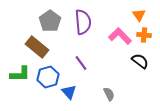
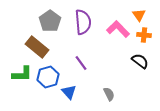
pink L-shape: moved 2 px left, 7 px up
green L-shape: moved 2 px right
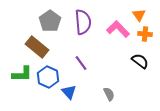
orange cross: moved 1 px right, 1 px up
blue hexagon: rotated 20 degrees counterclockwise
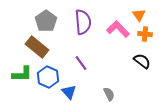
gray pentagon: moved 4 px left
black semicircle: moved 2 px right
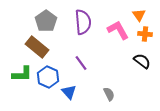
pink L-shape: moved 1 px down; rotated 15 degrees clockwise
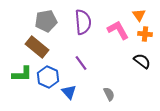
gray pentagon: rotated 25 degrees clockwise
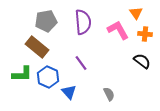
orange triangle: moved 3 px left, 2 px up
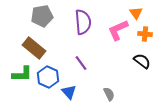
gray pentagon: moved 4 px left, 5 px up
pink L-shape: rotated 85 degrees counterclockwise
brown rectangle: moved 3 px left, 1 px down
